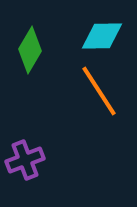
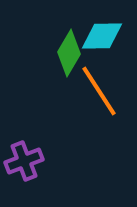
green diamond: moved 39 px right, 3 px down
purple cross: moved 1 px left, 1 px down
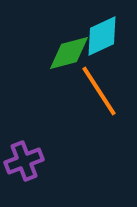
cyan diamond: rotated 24 degrees counterclockwise
green diamond: rotated 45 degrees clockwise
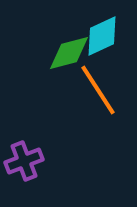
orange line: moved 1 px left, 1 px up
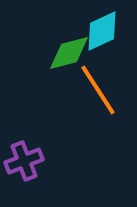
cyan diamond: moved 5 px up
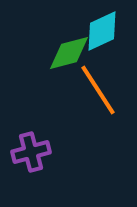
purple cross: moved 7 px right, 9 px up; rotated 6 degrees clockwise
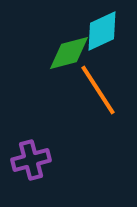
purple cross: moved 8 px down
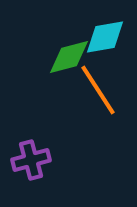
cyan diamond: moved 3 px right, 6 px down; rotated 15 degrees clockwise
green diamond: moved 4 px down
